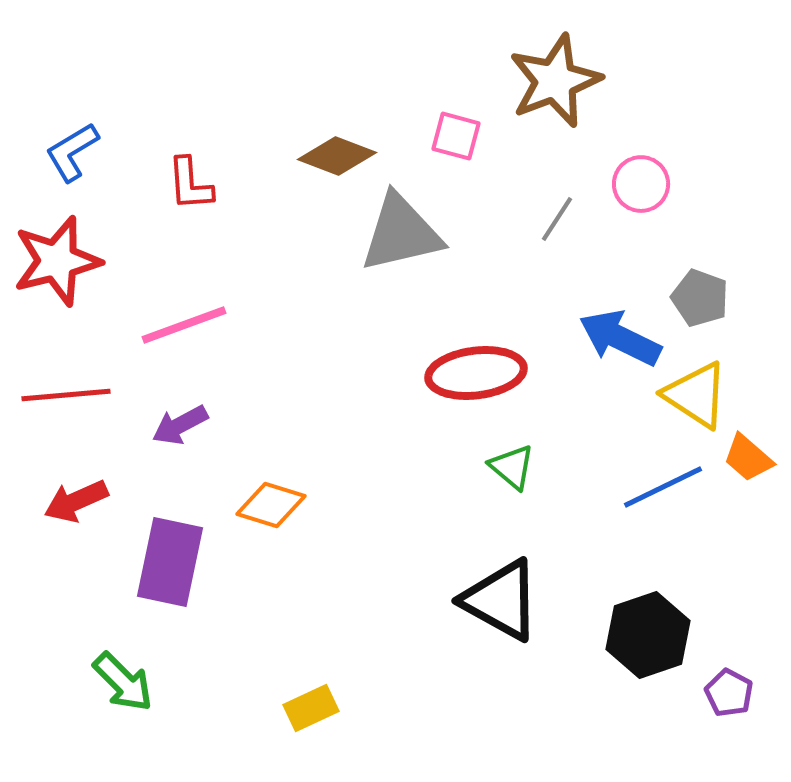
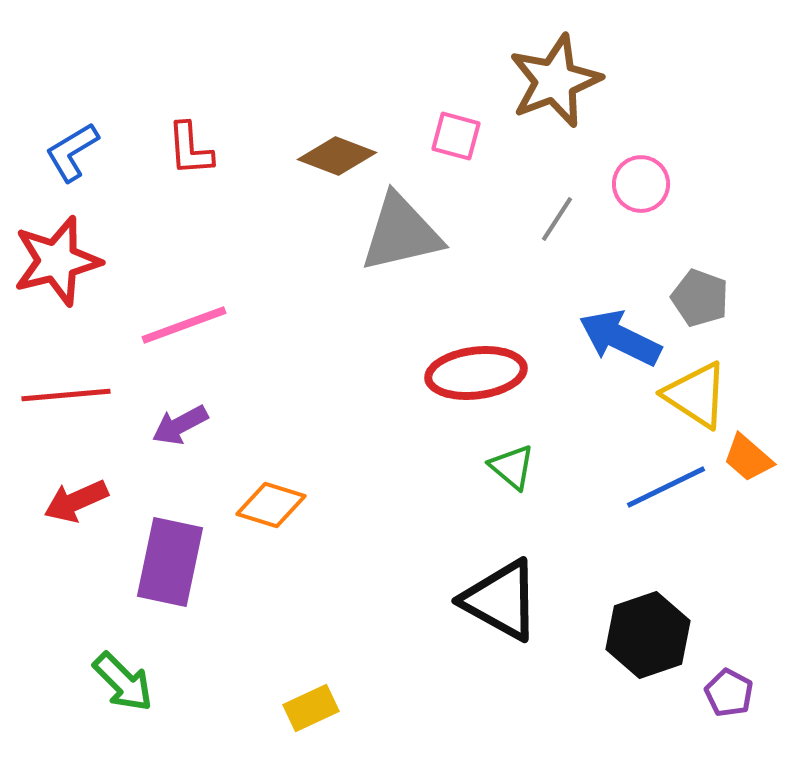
red L-shape: moved 35 px up
blue line: moved 3 px right
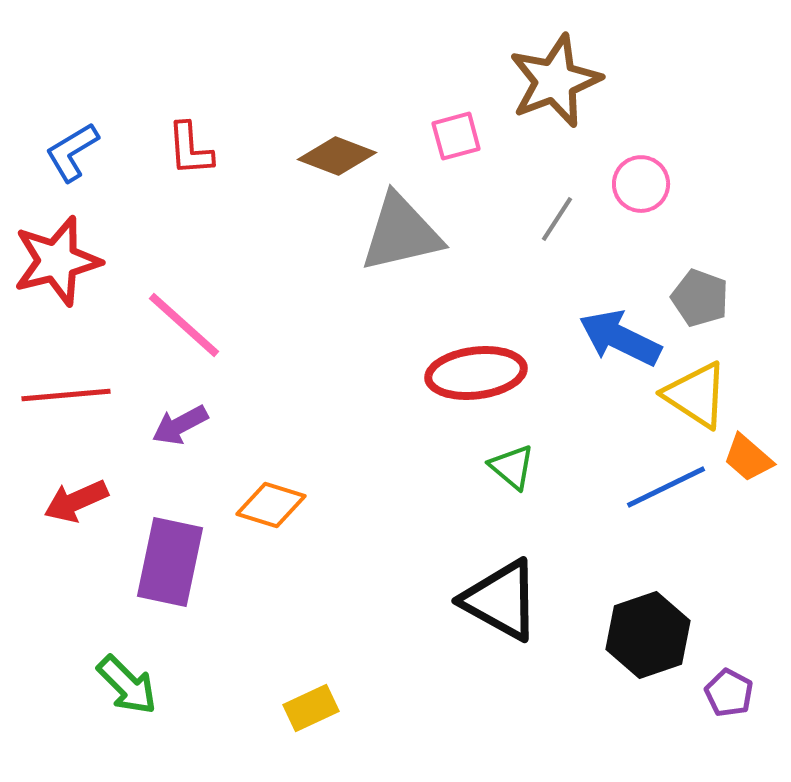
pink square: rotated 30 degrees counterclockwise
pink line: rotated 62 degrees clockwise
green arrow: moved 4 px right, 3 px down
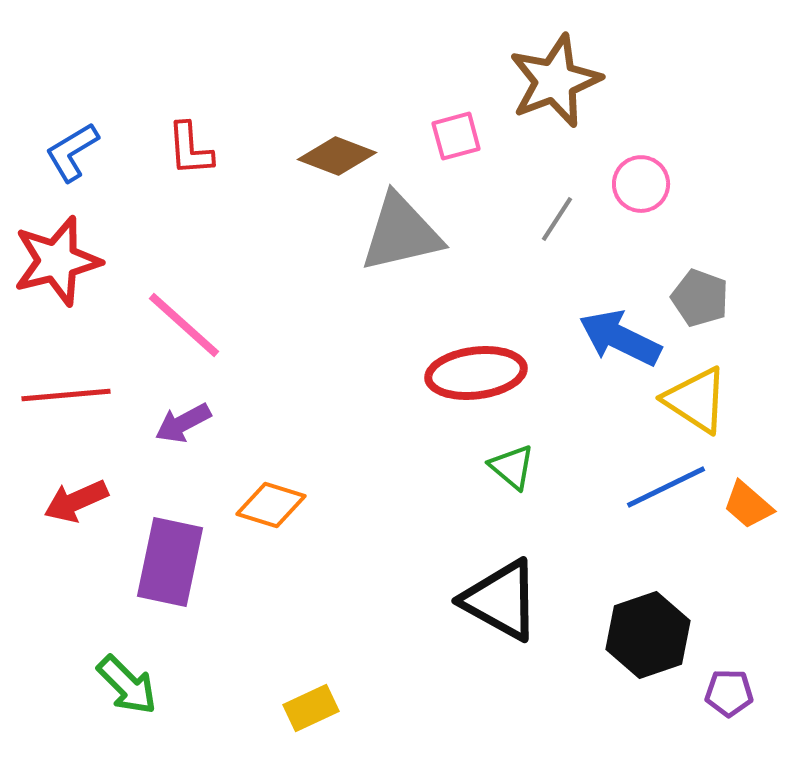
yellow triangle: moved 5 px down
purple arrow: moved 3 px right, 2 px up
orange trapezoid: moved 47 px down
purple pentagon: rotated 27 degrees counterclockwise
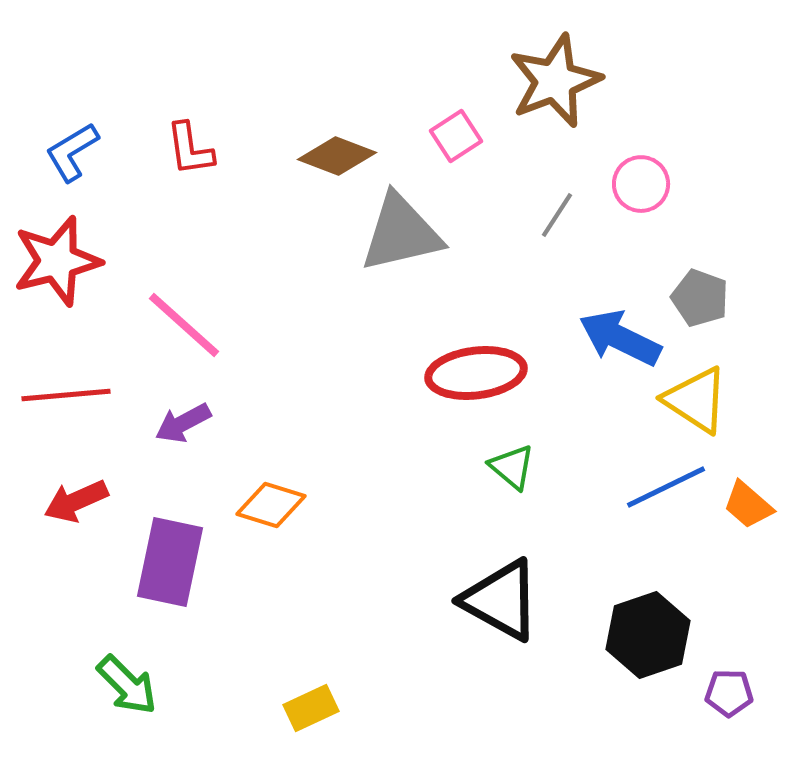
pink square: rotated 18 degrees counterclockwise
red L-shape: rotated 4 degrees counterclockwise
gray line: moved 4 px up
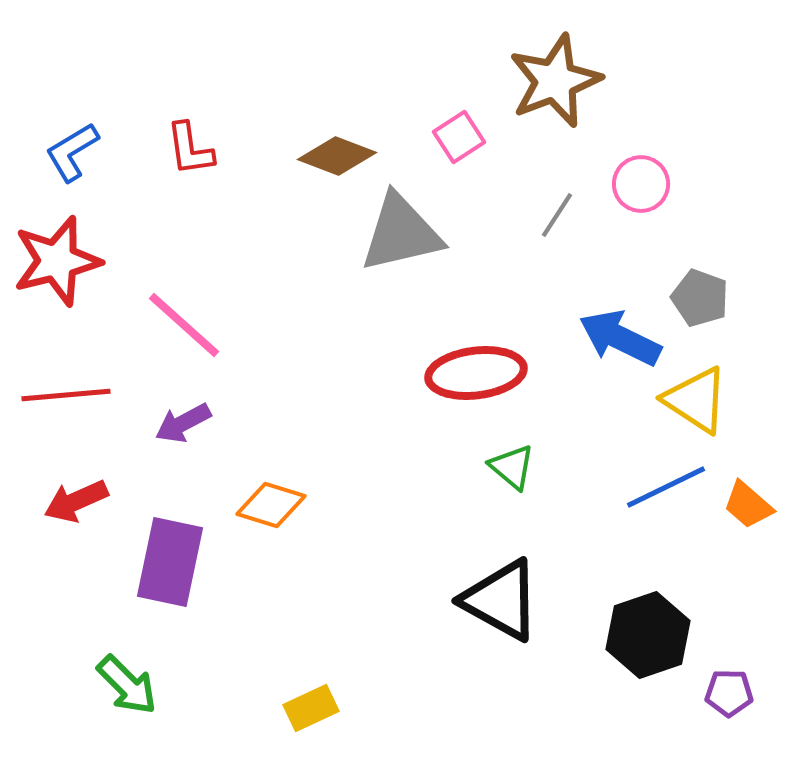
pink square: moved 3 px right, 1 px down
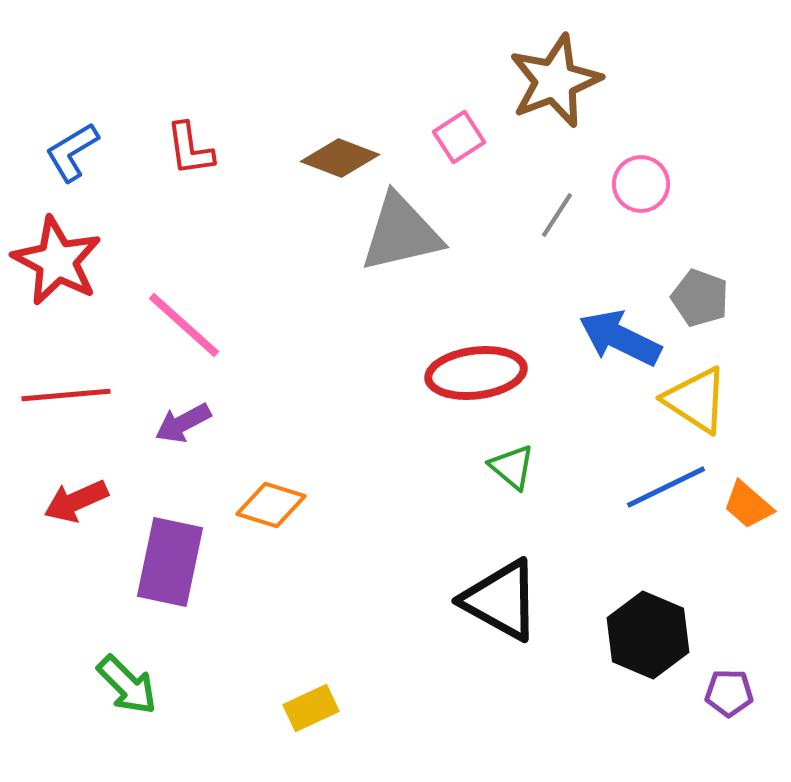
brown diamond: moved 3 px right, 2 px down
red star: rotated 30 degrees counterclockwise
black hexagon: rotated 18 degrees counterclockwise
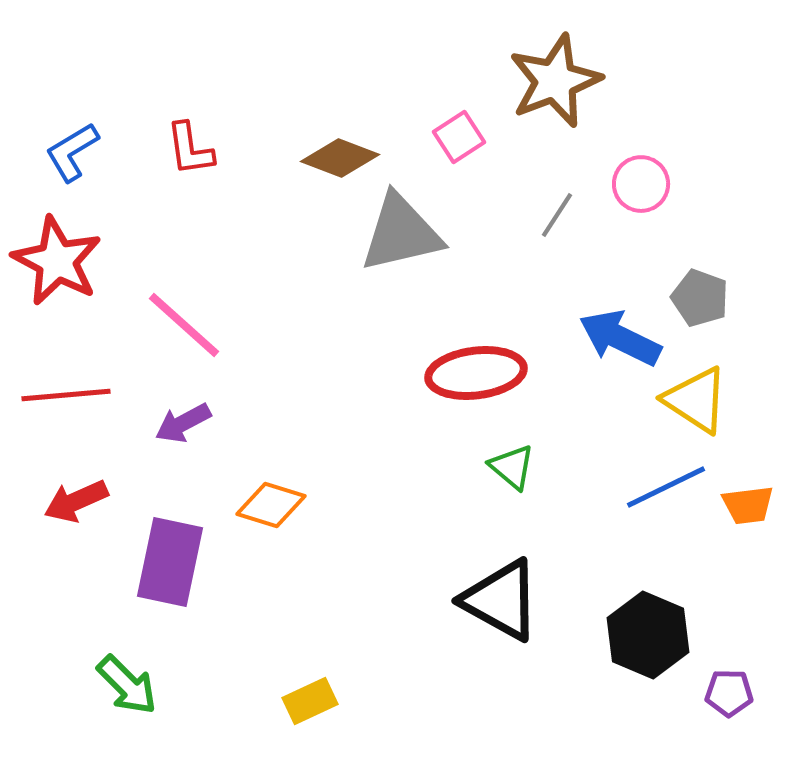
orange trapezoid: rotated 48 degrees counterclockwise
yellow rectangle: moved 1 px left, 7 px up
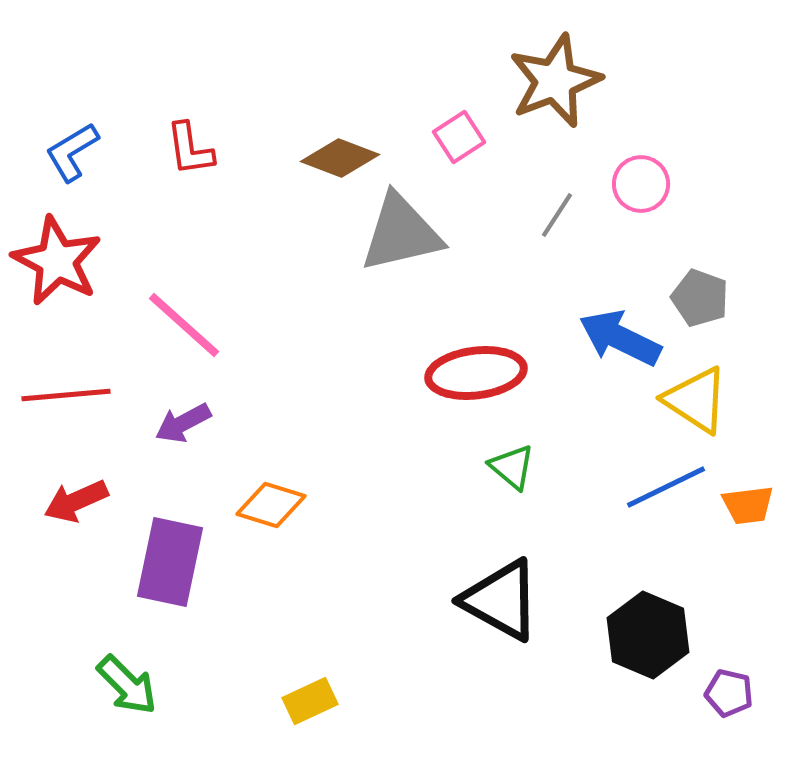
purple pentagon: rotated 12 degrees clockwise
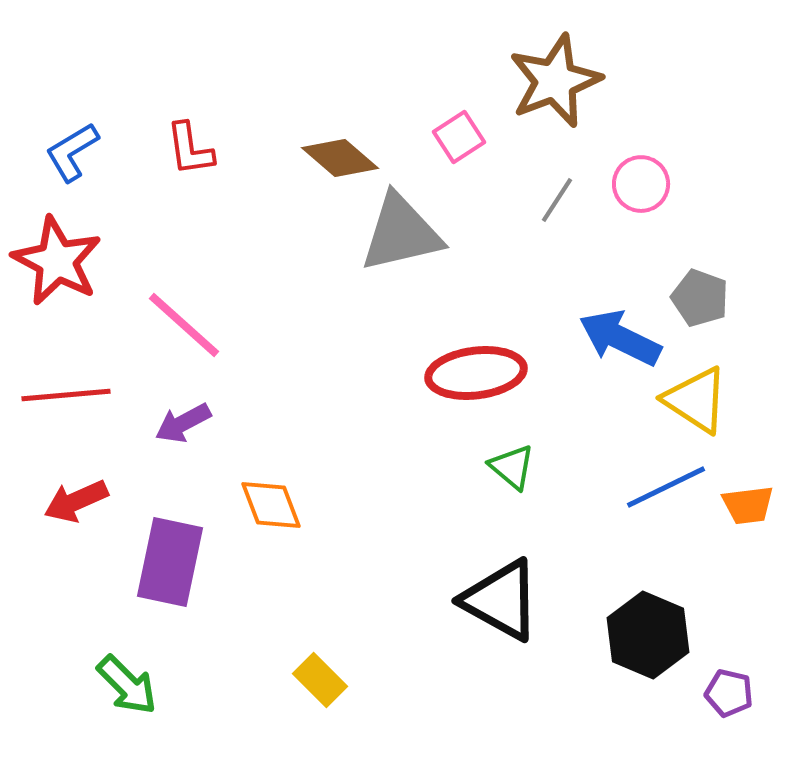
brown diamond: rotated 20 degrees clockwise
gray line: moved 15 px up
orange diamond: rotated 52 degrees clockwise
yellow rectangle: moved 10 px right, 21 px up; rotated 70 degrees clockwise
